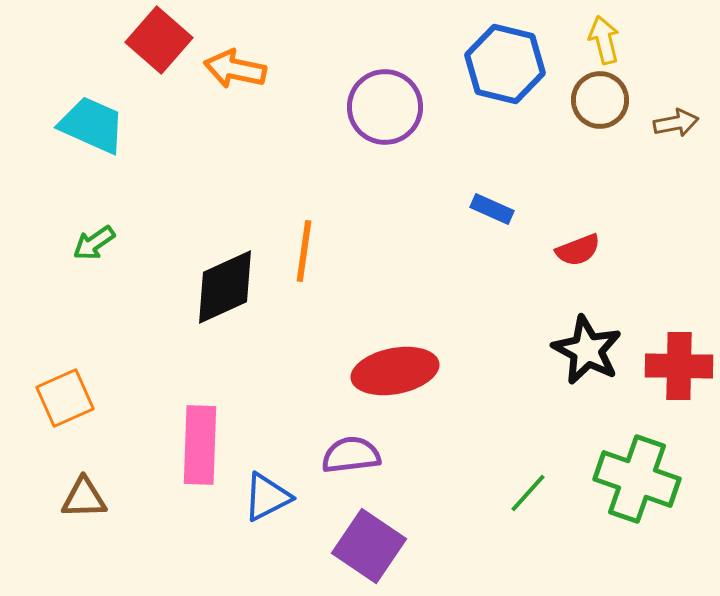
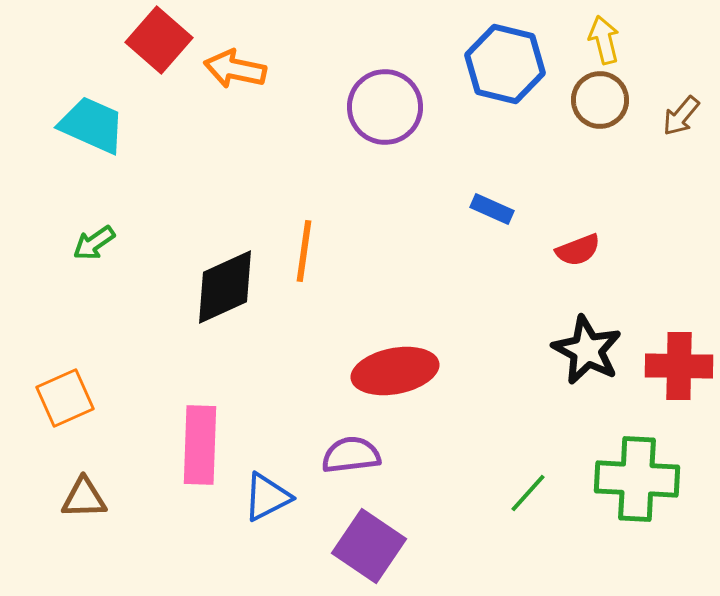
brown arrow: moved 5 px right, 7 px up; rotated 141 degrees clockwise
green cross: rotated 16 degrees counterclockwise
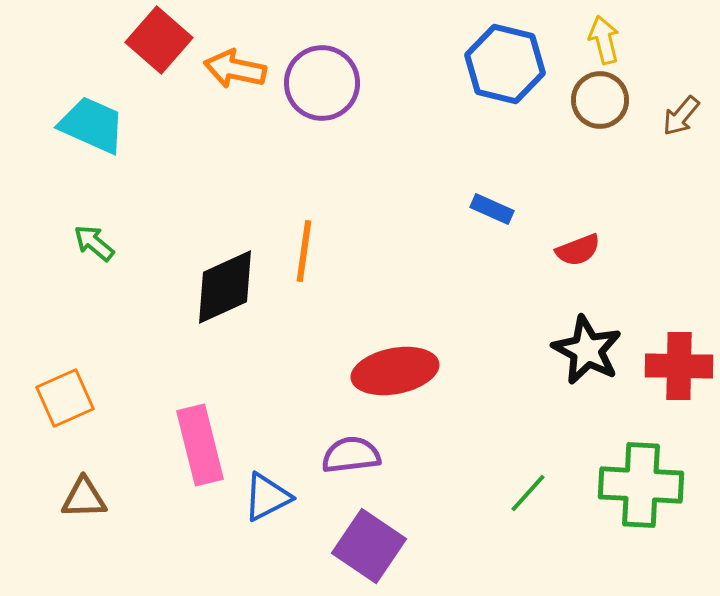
purple circle: moved 63 px left, 24 px up
green arrow: rotated 75 degrees clockwise
pink rectangle: rotated 16 degrees counterclockwise
green cross: moved 4 px right, 6 px down
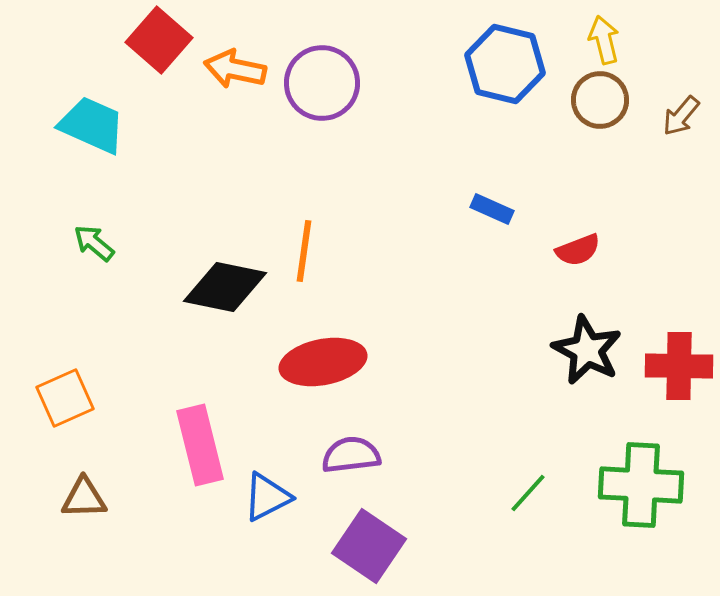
black diamond: rotated 36 degrees clockwise
red ellipse: moved 72 px left, 9 px up
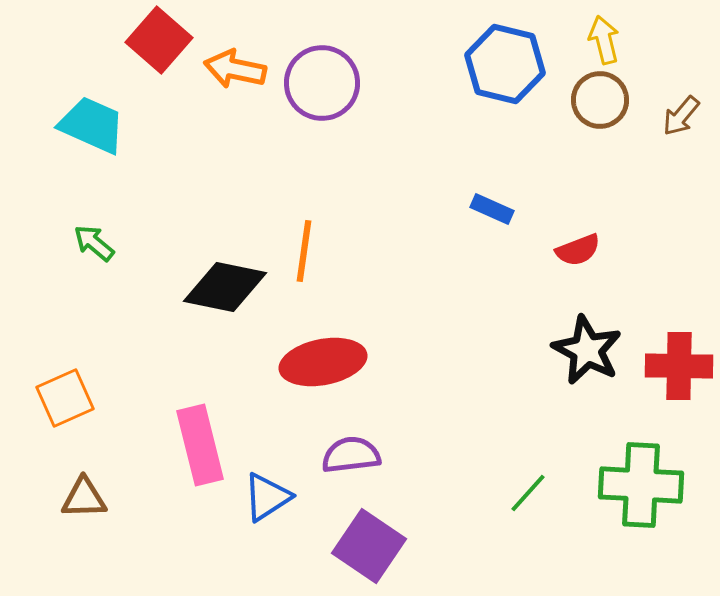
blue triangle: rotated 6 degrees counterclockwise
